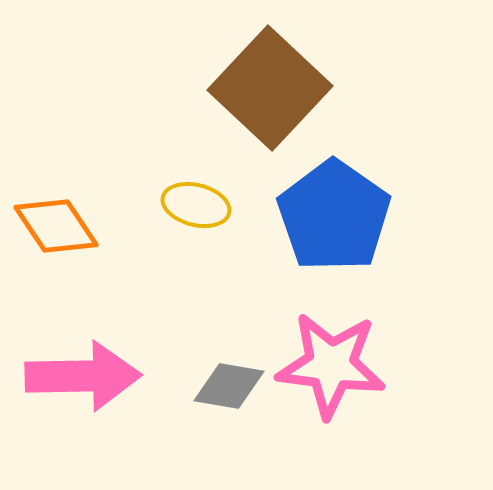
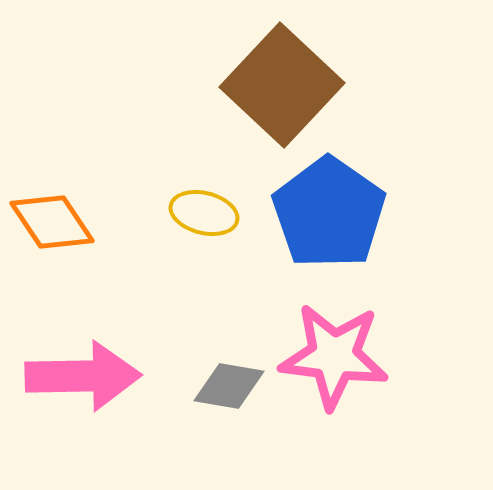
brown square: moved 12 px right, 3 px up
yellow ellipse: moved 8 px right, 8 px down
blue pentagon: moved 5 px left, 3 px up
orange diamond: moved 4 px left, 4 px up
pink star: moved 3 px right, 9 px up
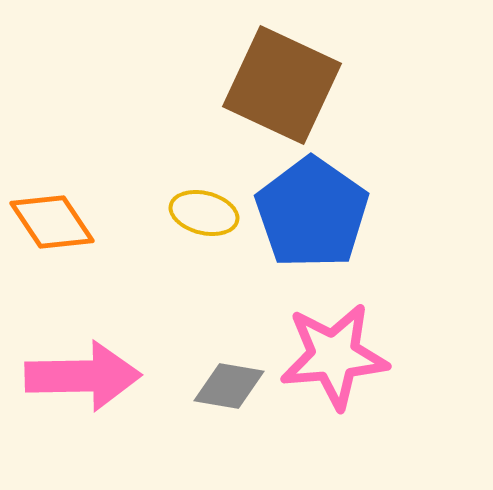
brown square: rotated 18 degrees counterclockwise
blue pentagon: moved 17 px left
pink star: rotated 12 degrees counterclockwise
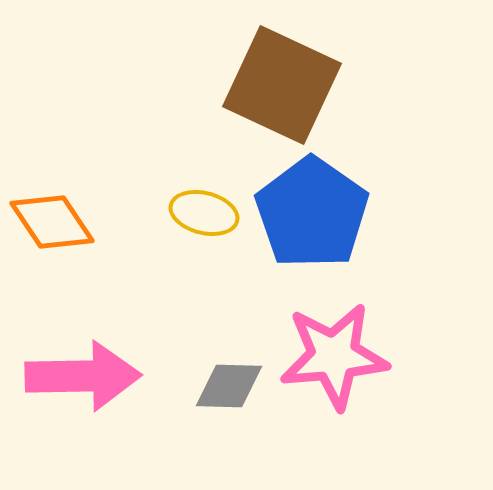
gray diamond: rotated 8 degrees counterclockwise
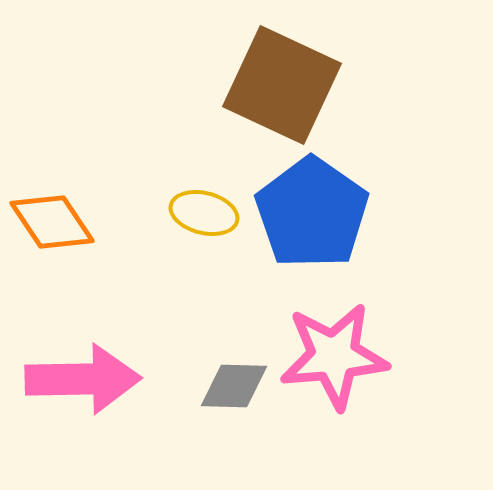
pink arrow: moved 3 px down
gray diamond: moved 5 px right
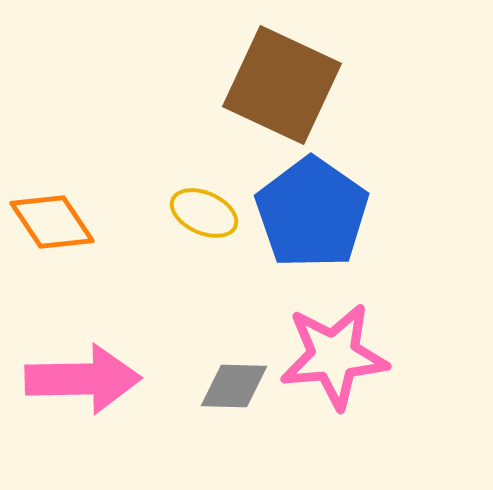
yellow ellipse: rotated 10 degrees clockwise
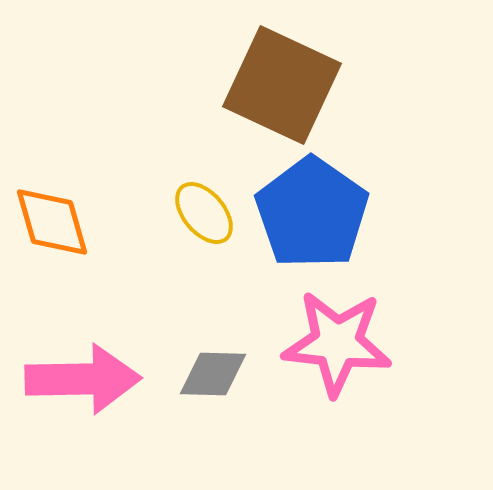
yellow ellipse: rotated 26 degrees clockwise
orange diamond: rotated 18 degrees clockwise
pink star: moved 3 px right, 13 px up; rotated 11 degrees clockwise
gray diamond: moved 21 px left, 12 px up
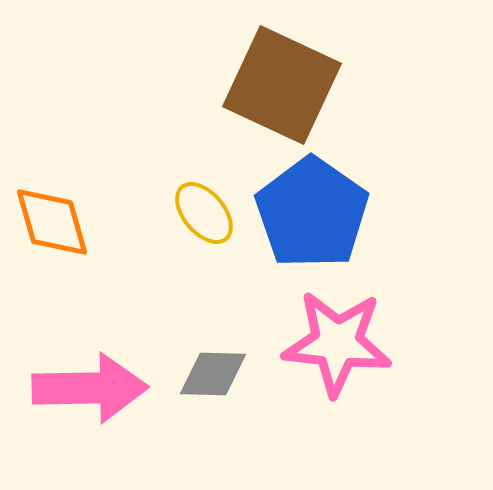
pink arrow: moved 7 px right, 9 px down
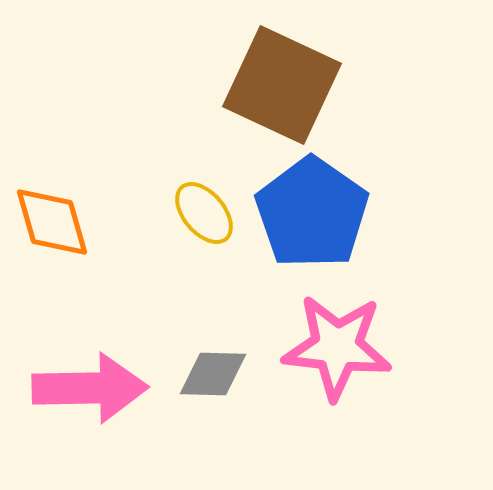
pink star: moved 4 px down
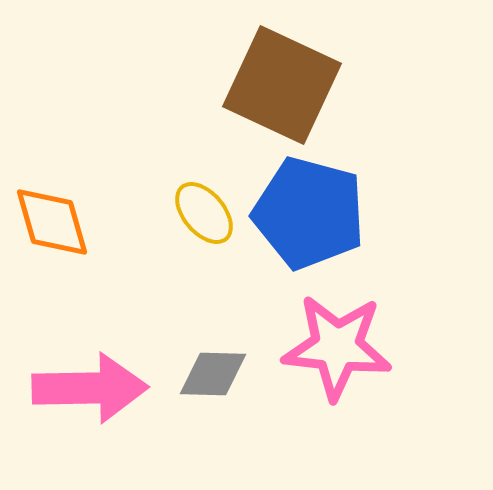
blue pentagon: moved 3 px left; rotated 20 degrees counterclockwise
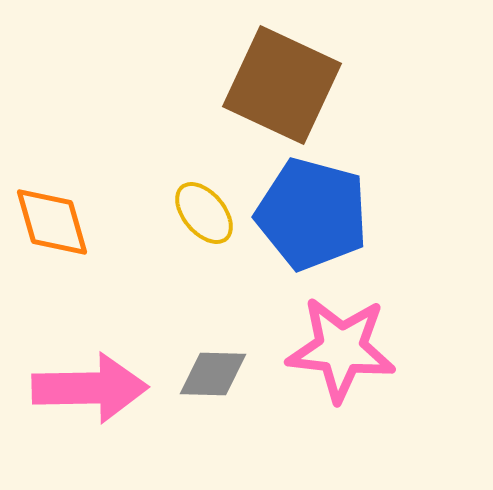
blue pentagon: moved 3 px right, 1 px down
pink star: moved 4 px right, 2 px down
